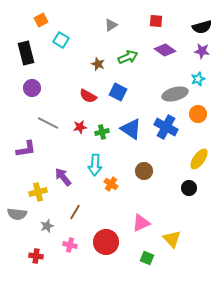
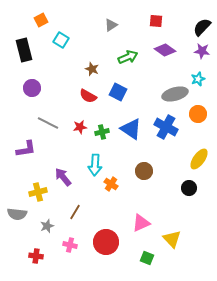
black semicircle: rotated 150 degrees clockwise
black rectangle: moved 2 px left, 3 px up
brown star: moved 6 px left, 5 px down
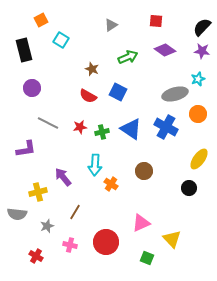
red cross: rotated 24 degrees clockwise
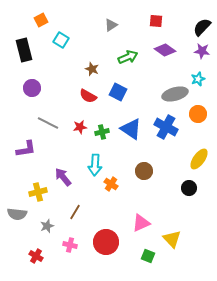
green square: moved 1 px right, 2 px up
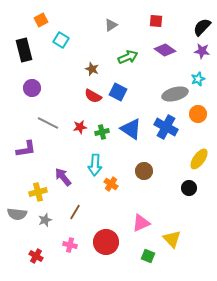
red semicircle: moved 5 px right
gray star: moved 2 px left, 6 px up
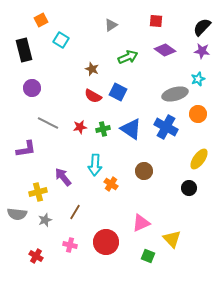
green cross: moved 1 px right, 3 px up
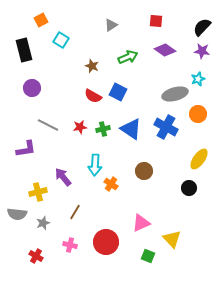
brown star: moved 3 px up
gray line: moved 2 px down
gray star: moved 2 px left, 3 px down
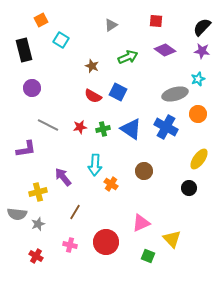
gray star: moved 5 px left, 1 px down
